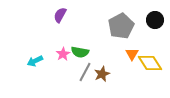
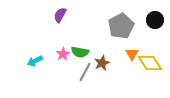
brown star: moved 11 px up
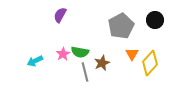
yellow diamond: rotated 75 degrees clockwise
gray line: rotated 42 degrees counterclockwise
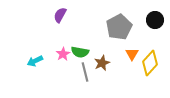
gray pentagon: moved 2 px left, 1 px down
